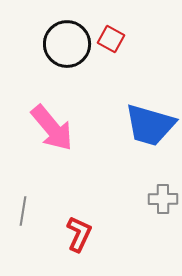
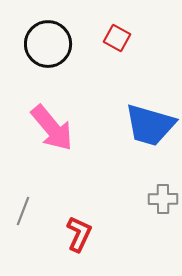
red square: moved 6 px right, 1 px up
black circle: moved 19 px left
gray line: rotated 12 degrees clockwise
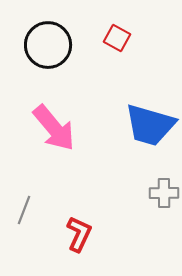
black circle: moved 1 px down
pink arrow: moved 2 px right
gray cross: moved 1 px right, 6 px up
gray line: moved 1 px right, 1 px up
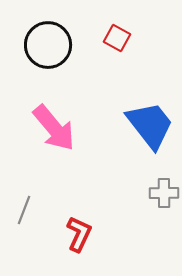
blue trapezoid: rotated 144 degrees counterclockwise
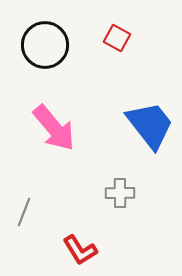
black circle: moved 3 px left
gray cross: moved 44 px left
gray line: moved 2 px down
red L-shape: moved 1 px right, 16 px down; rotated 123 degrees clockwise
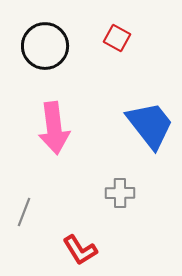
black circle: moved 1 px down
pink arrow: rotated 33 degrees clockwise
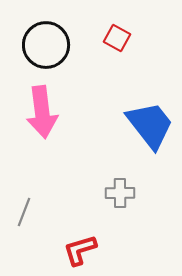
black circle: moved 1 px right, 1 px up
pink arrow: moved 12 px left, 16 px up
red L-shape: rotated 105 degrees clockwise
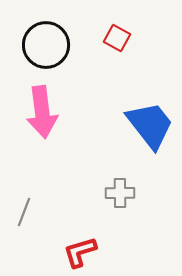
red L-shape: moved 2 px down
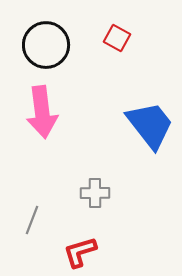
gray cross: moved 25 px left
gray line: moved 8 px right, 8 px down
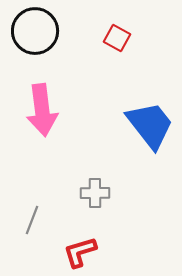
black circle: moved 11 px left, 14 px up
pink arrow: moved 2 px up
